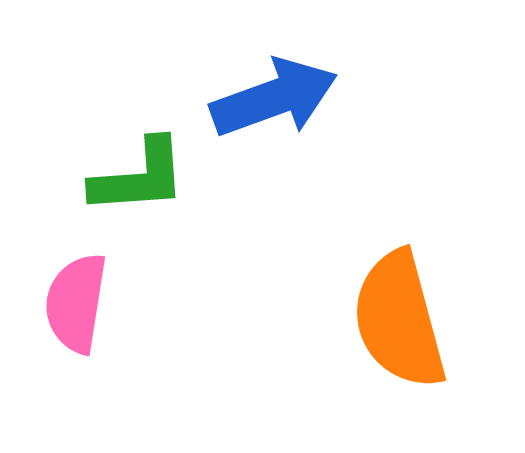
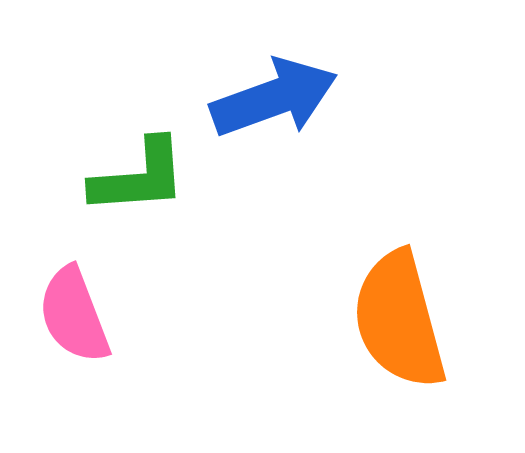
pink semicircle: moved 2 px left, 12 px down; rotated 30 degrees counterclockwise
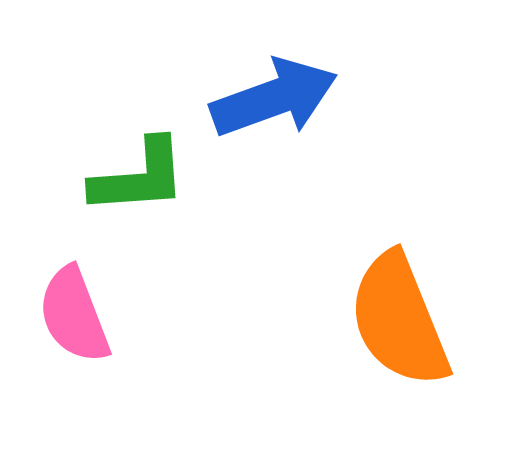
orange semicircle: rotated 7 degrees counterclockwise
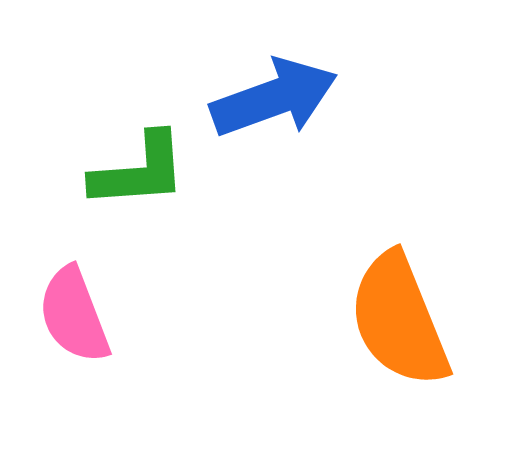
green L-shape: moved 6 px up
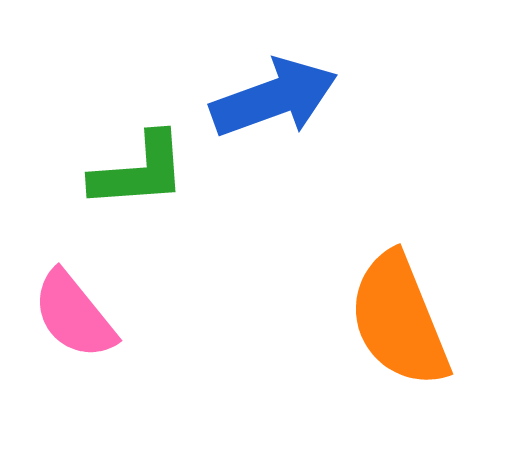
pink semicircle: rotated 18 degrees counterclockwise
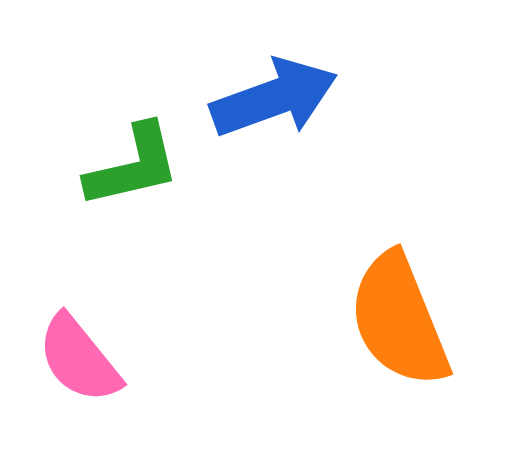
green L-shape: moved 6 px left, 5 px up; rotated 9 degrees counterclockwise
pink semicircle: moved 5 px right, 44 px down
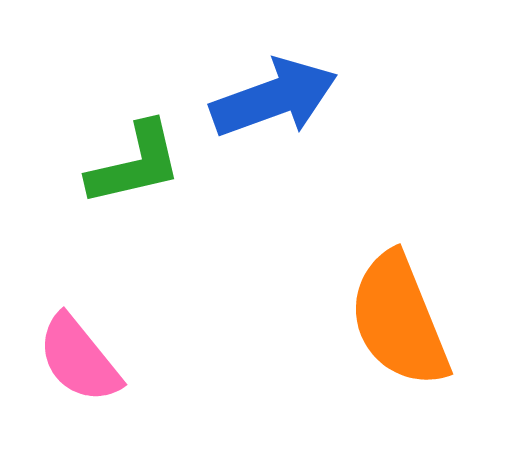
green L-shape: moved 2 px right, 2 px up
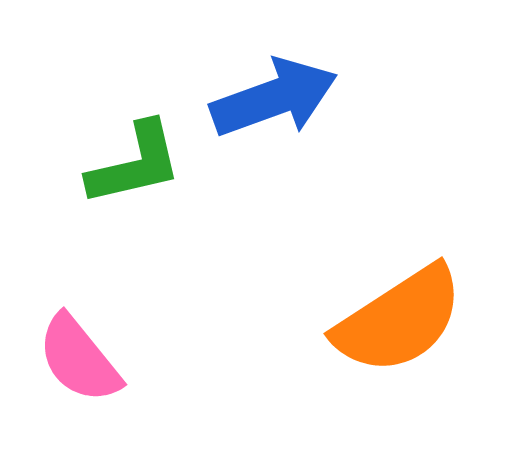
orange semicircle: rotated 101 degrees counterclockwise
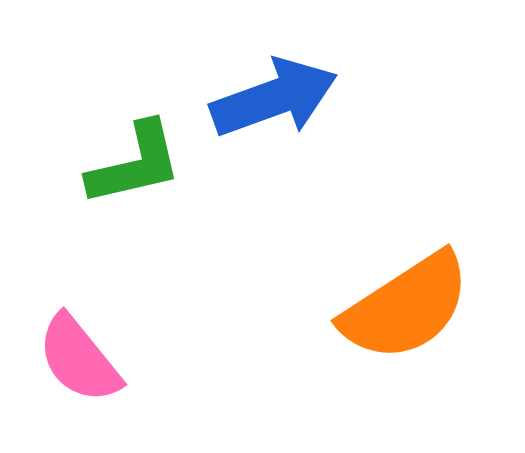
orange semicircle: moved 7 px right, 13 px up
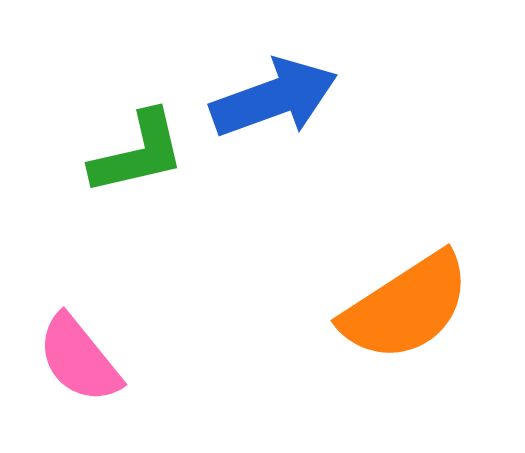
green L-shape: moved 3 px right, 11 px up
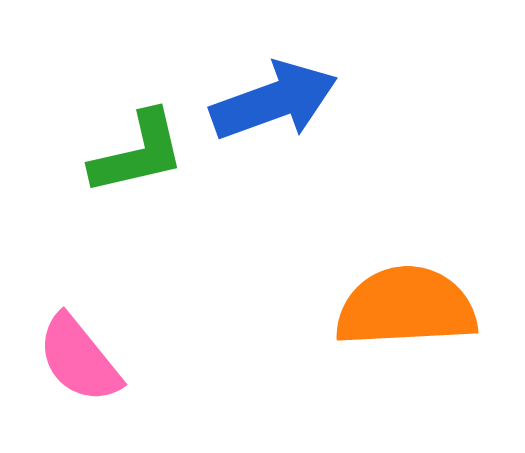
blue arrow: moved 3 px down
orange semicircle: rotated 150 degrees counterclockwise
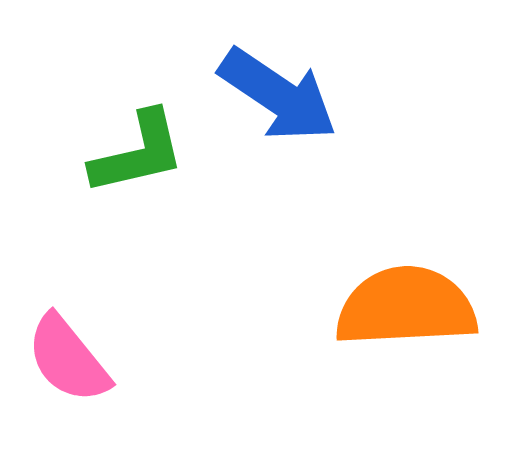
blue arrow: moved 4 px right, 6 px up; rotated 54 degrees clockwise
pink semicircle: moved 11 px left
